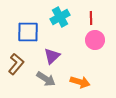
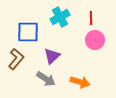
brown L-shape: moved 5 px up
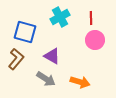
blue square: moved 3 px left; rotated 15 degrees clockwise
purple triangle: rotated 48 degrees counterclockwise
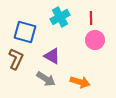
brown L-shape: rotated 15 degrees counterclockwise
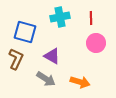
cyan cross: rotated 18 degrees clockwise
pink circle: moved 1 px right, 3 px down
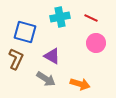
red line: rotated 64 degrees counterclockwise
orange arrow: moved 2 px down
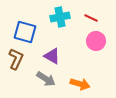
pink circle: moved 2 px up
